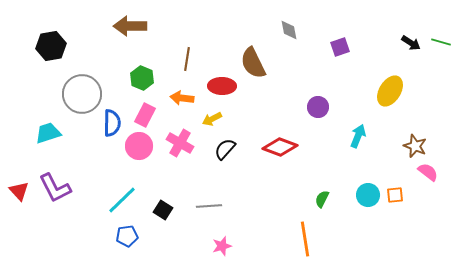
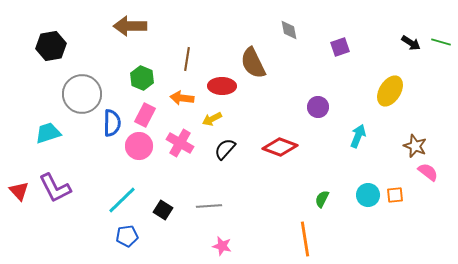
pink star: rotated 30 degrees clockwise
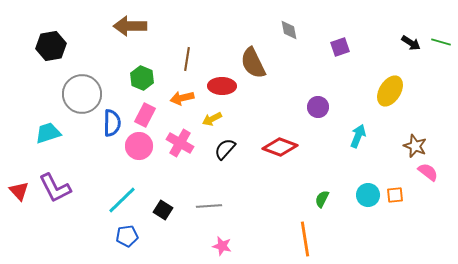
orange arrow: rotated 20 degrees counterclockwise
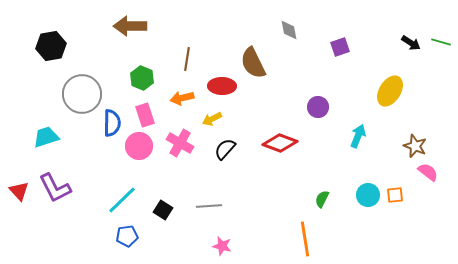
pink rectangle: rotated 45 degrees counterclockwise
cyan trapezoid: moved 2 px left, 4 px down
red diamond: moved 4 px up
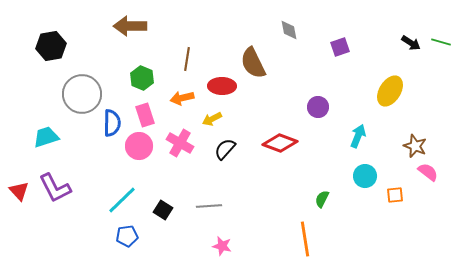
cyan circle: moved 3 px left, 19 px up
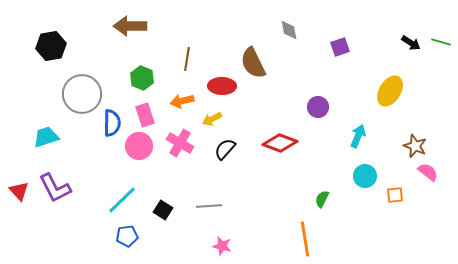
orange arrow: moved 3 px down
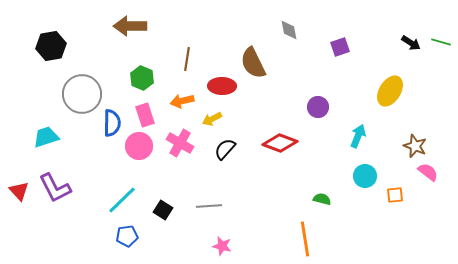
green semicircle: rotated 78 degrees clockwise
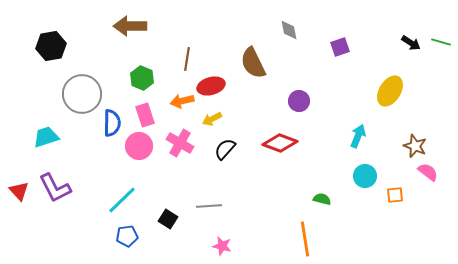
red ellipse: moved 11 px left; rotated 16 degrees counterclockwise
purple circle: moved 19 px left, 6 px up
black square: moved 5 px right, 9 px down
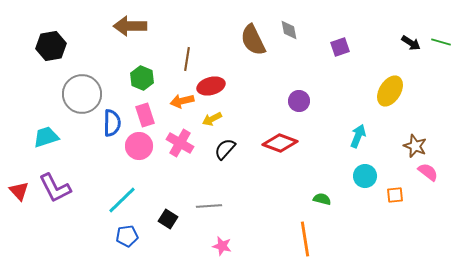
brown semicircle: moved 23 px up
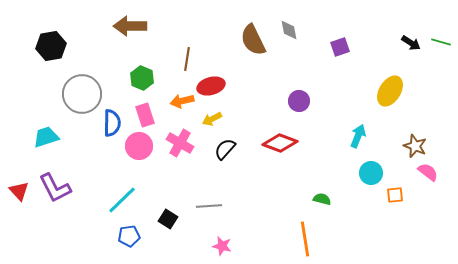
cyan circle: moved 6 px right, 3 px up
blue pentagon: moved 2 px right
